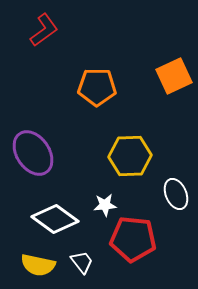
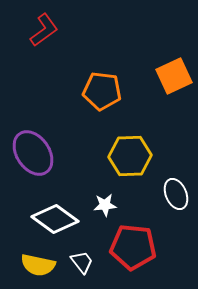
orange pentagon: moved 5 px right, 4 px down; rotated 6 degrees clockwise
red pentagon: moved 8 px down
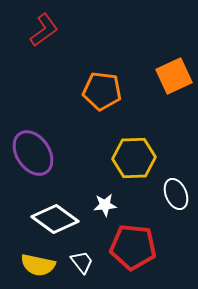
yellow hexagon: moved 4 px right, 2 px down
